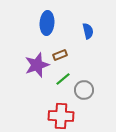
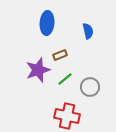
purple star: moved 1 px right, 5 px down
green line: moved 2 px right
gray circle: moved 6 px right, 3 px up
red cross: moved 6 px right; rotated 10 degrees clockwise
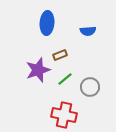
blue semicircle: rotated 98 degrees clockwise
red cross: moved 3 px left, 1 px up
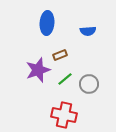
gray circle: moved 1 px left, 3 px up
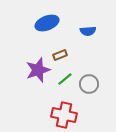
blue ellipse: rotated 65 degrees clockwise
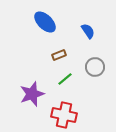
blue ellipse: moved 2 px left, 1 px up; rotated 65 degrees clockwise
blue semicircle: rotated 119 degrees counterclockwise
brown rectangle: moved 1 px left
purple star: moved 6 px left, 24 px down
gray circle: moved 6 px right, 17 px up
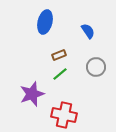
blue ellipse: rotated 60 degrees clockwise
gray circle: moved 1 px right
green line: moved 5 px left, 5 px up
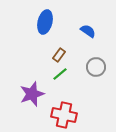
blue semicircle: rotated 21 degrees counterclockwise
brown rectangle: rotated 32 degrees counterclockwise
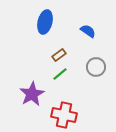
brown rectangle: rotated 16 degrees clockwise
purple star: rotated 10 degrees counterclockwise
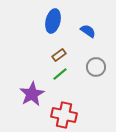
blue ellipse: moved 8 px right, 1 px up
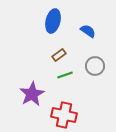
gray circle: moved 1 px left, 1 px up
green line: moved 5 px right, 1 px down; rotated 21 degrees clockwise
